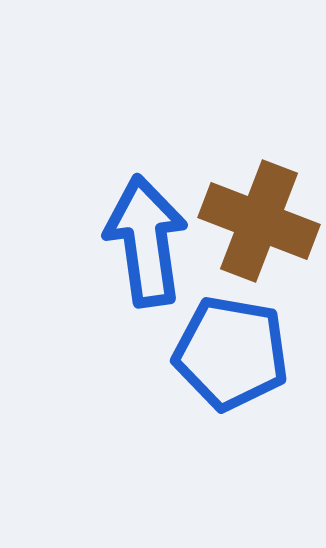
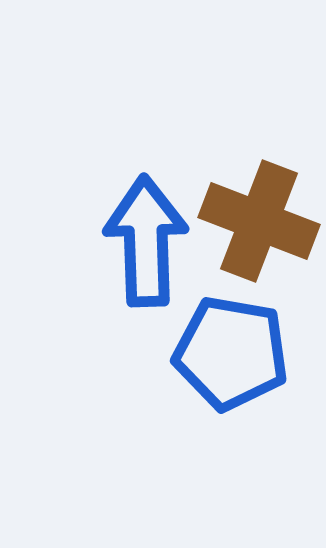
blue arrow: rotated 6 degrees clockwise
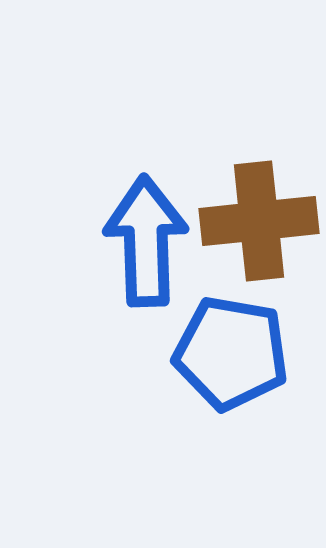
brown cross: rotated 27 degrees counterclockwise
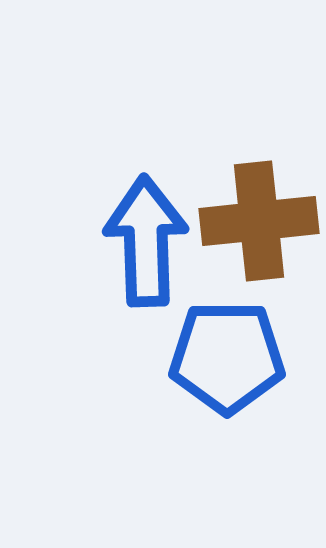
blue pentagon: moved 4 px left, 4 px down; rotated 10 degrees counterclockwise
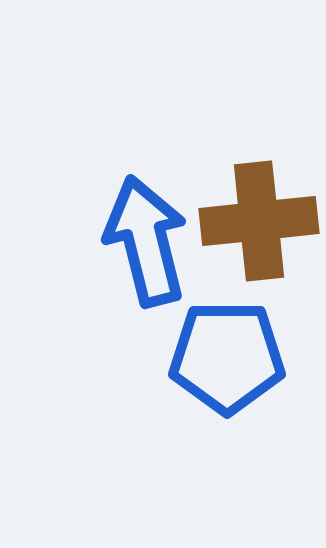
blue arrow: rotated 12 degrees counterclockwise
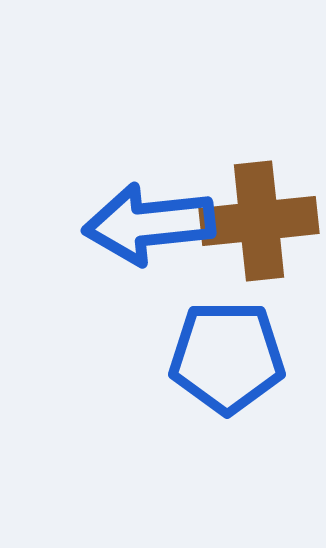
blue arrow: moved 3 px right, 17 px up; rotated 82 degrees counterclockwise
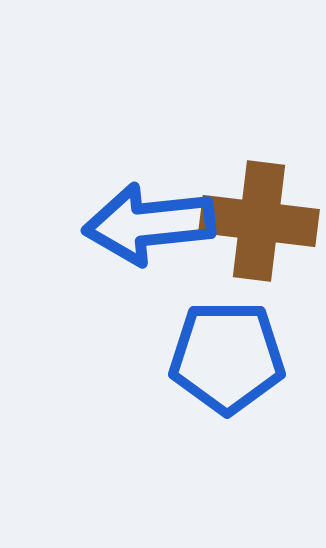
brown cross: rotated 13 degrees clockwise
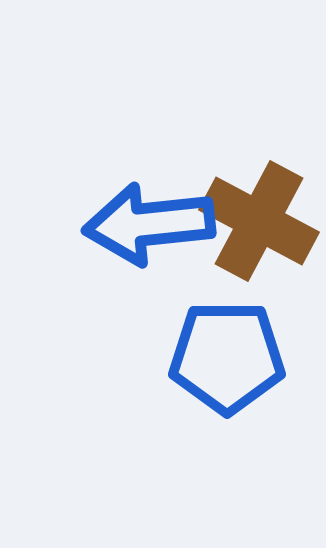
brown cross: rotated 21 degrees clockwise
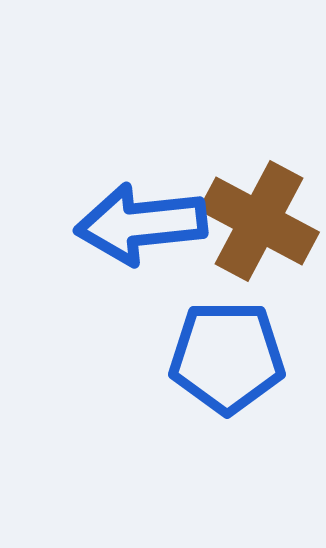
blue arrow: moved 8 px left
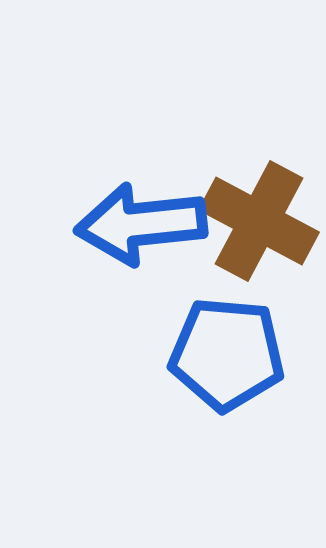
blue pentagon: moved 3 px up; rotated 5 degrees clockwise
